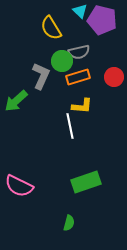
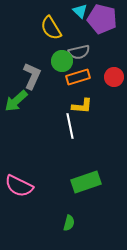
purple pentagon: moved 1 px up
gray L-shape: moved 9 px left
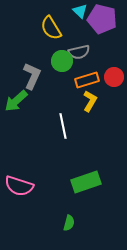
orange rectangle: moved 9 px right, 3 px down
yellow L-shape: moved 8 px right, 5 px up; rotated 65 degrees counterclockwise
white line: moved 7 px left
pink semicircle: rotated 8 degrees counterclockwise
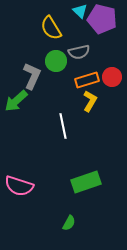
green circle: moved 6 px left
red circle: moved 2 px left
green semicircle: rotated 14 degrees clockwise
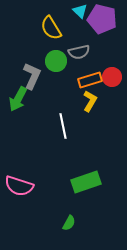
orange rectangle: moved 3 px right
green arrow: moved 2 px right, 2 px up; rotated 20 degrees counterclockwise
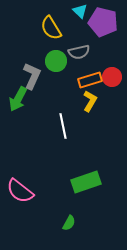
purple pentagon: moved 1 px right, 3 px down
pink semicircle: moved 1 px right, 5 px down; rotated 20 degrees clockwise
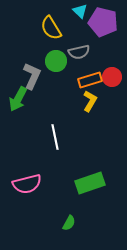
white line: moved 8 px left, 11 px down
green rectangle: moved 4 px right, 1 px down
pink semicircle: moved 7 px right, 7 px up; rotated 52 degrees counterclockwise
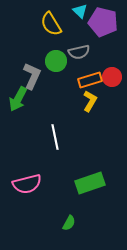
yellow semicircle: moved 4 px up
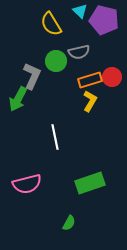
purple pentagon: moved 1 px right, 2 px up
